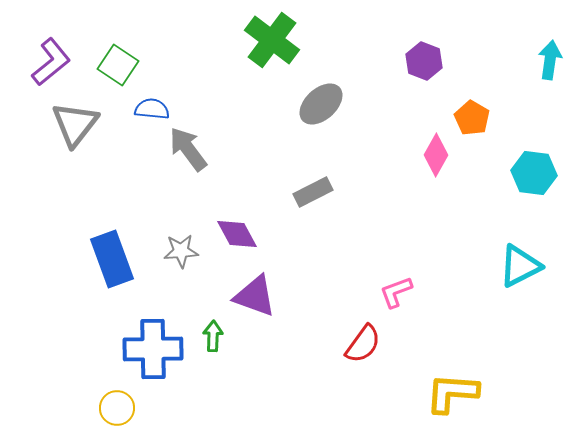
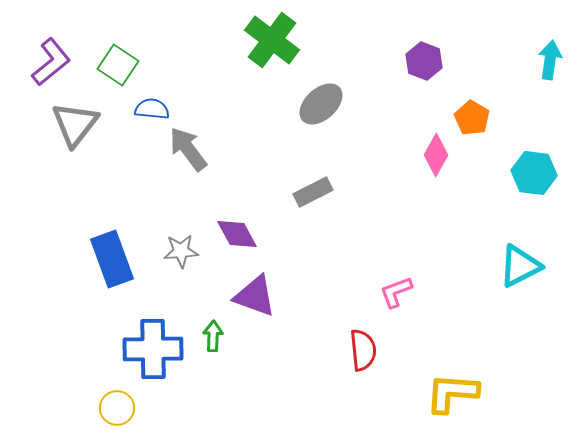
red semicircle: moved 6 px down; rotated 42 degrees counterclockwise
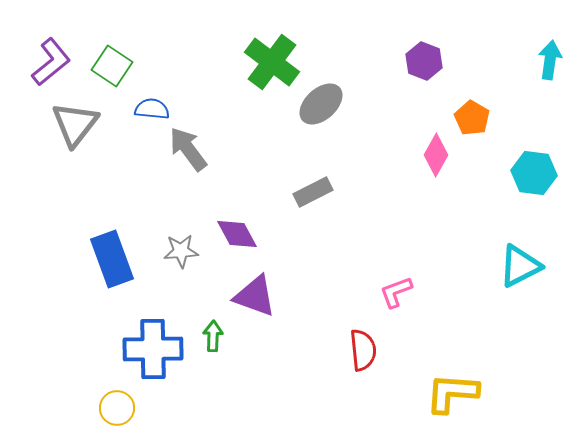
green cross: moved 22 px down
green square: moved 6 px left, 1 px down
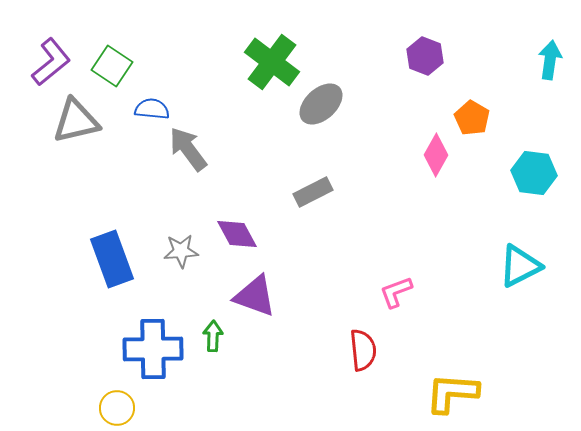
purple hexagon: moved 1 px right, 5 px up
gray triangle: moved 1 px right, 3 px up; rotated 39 degrees clockwise
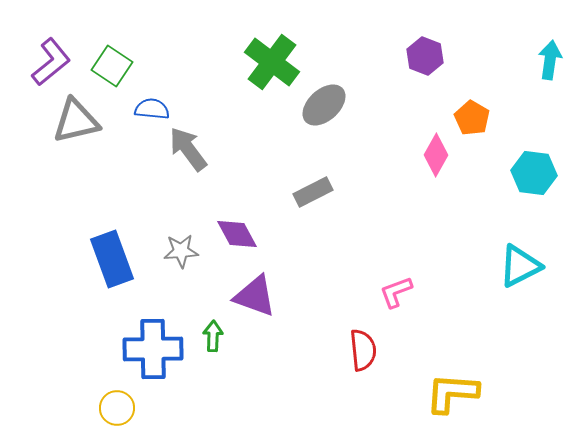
gray ellipse: moved 3 px right, 1 px down
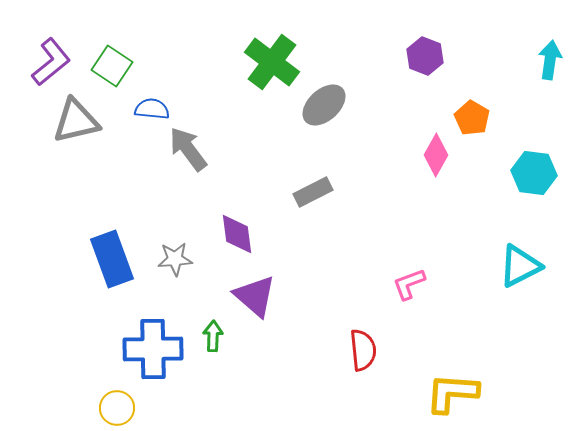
purple diamond: rotated 21 degrees clockwise
gray star: moved 6 px left, 8 px down
pink L-shape: moved 13 px right, 8 px up
purple triangle: rotated 21 degrees clockwise
